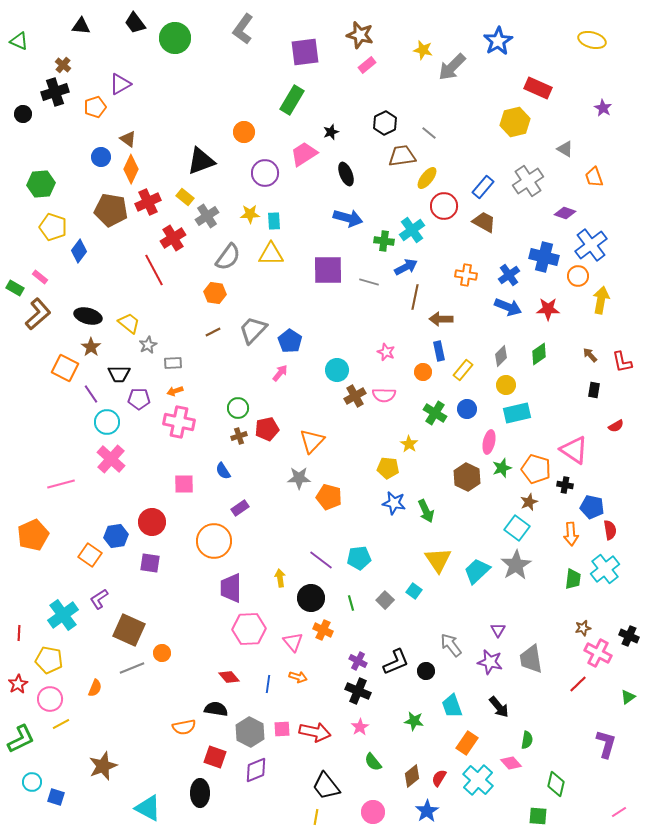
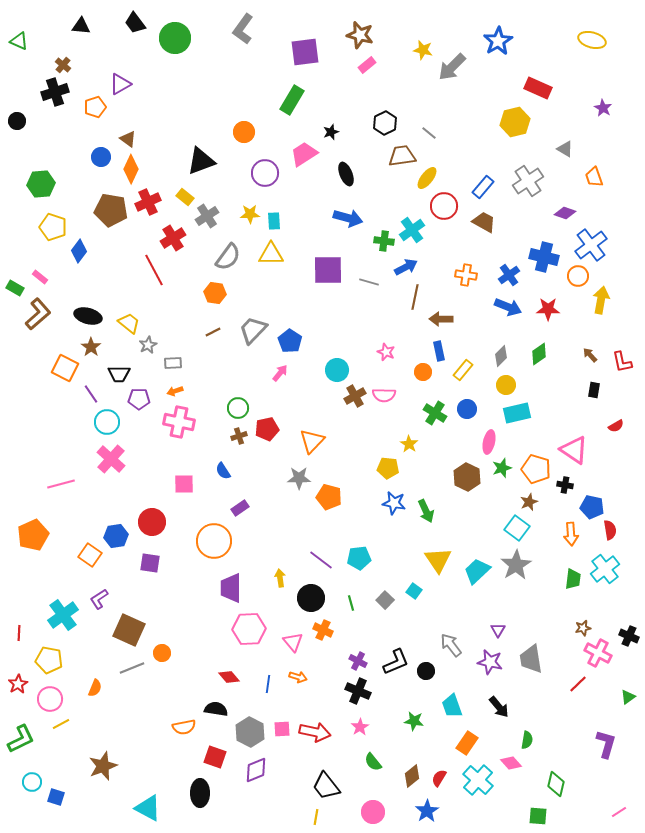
black circle at (23, 114): moved 6 px left, 7 px down
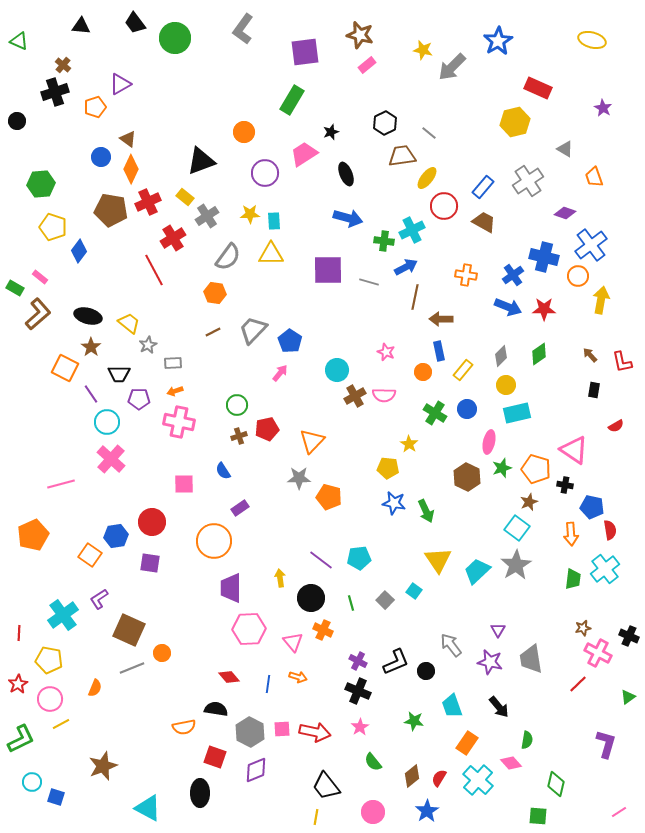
cyan cross at (412, 230): rotated 10 degrees clockwise
blue cross at (509, 275): moved 4 px right
red star at (548, 309): moved 4 px left
green circle at (238, 408): moved 1 px left, 3 px up
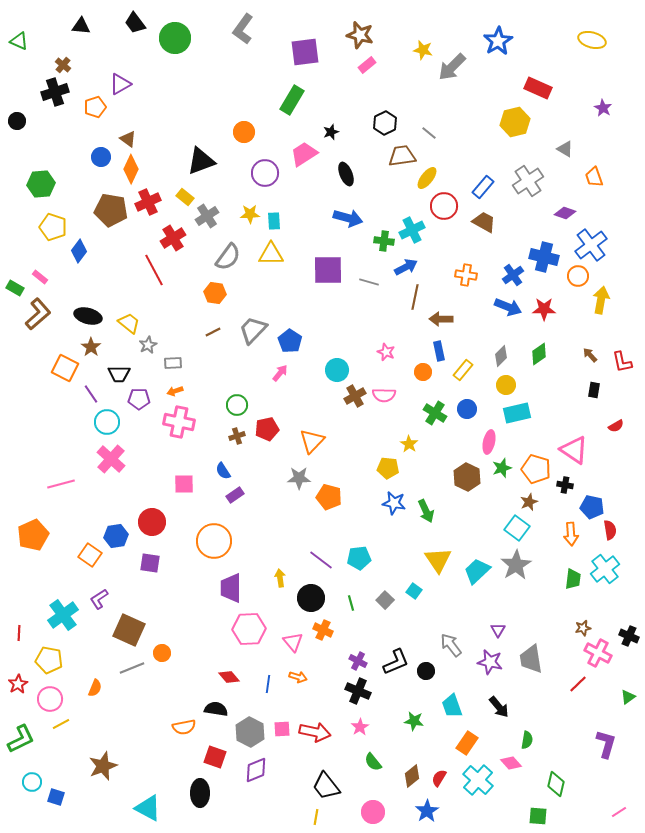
brown cross at (239, 436): moved 2 px left
purple rectangle at (240, 508): moved 5 px left, 13 px up
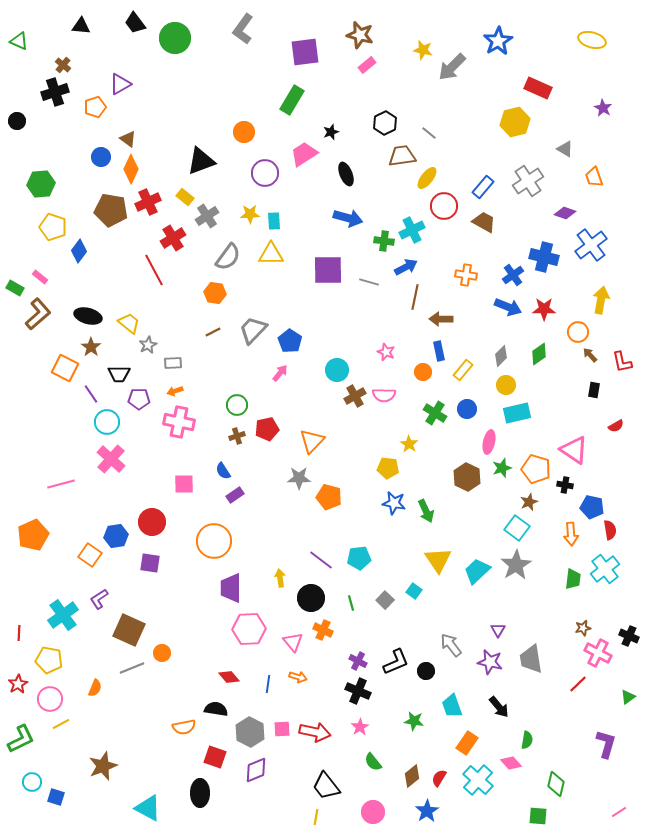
orange circle at (578, 276): moved 56 px down
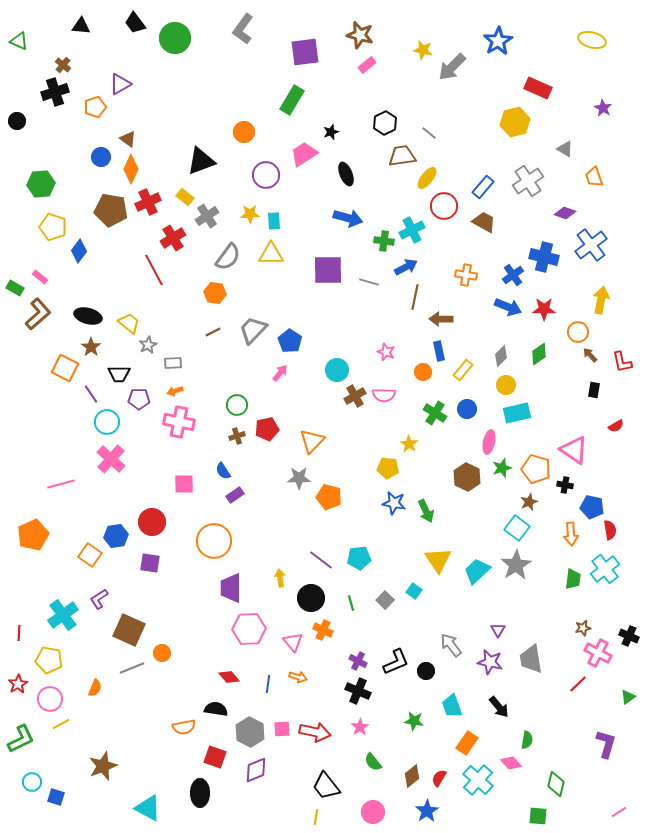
purple circle at (265, 173): moved 1 px right, 2 px down
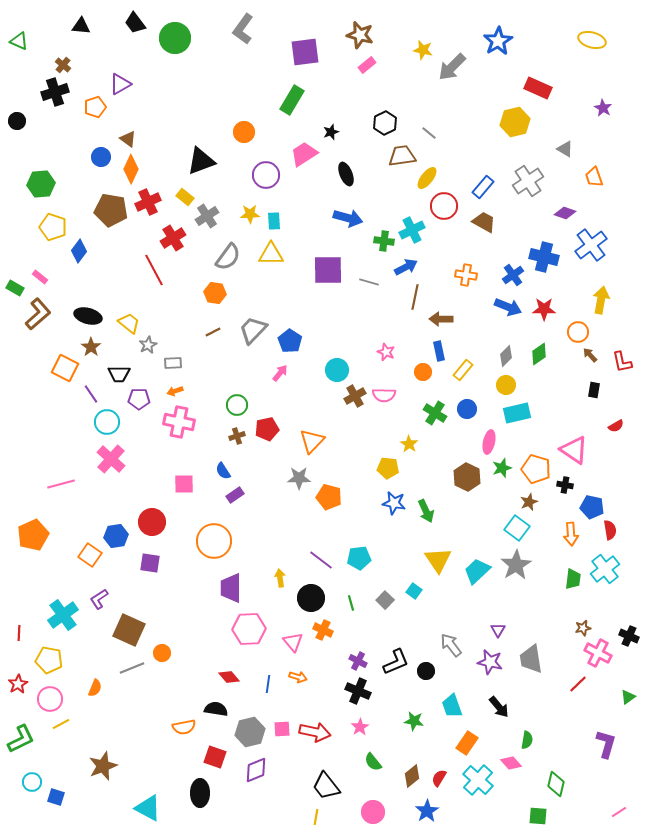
gray diamond at (501, 356): moved 5 px right
gray hexagon at (250, 732): rotated 20 degrees clockwise
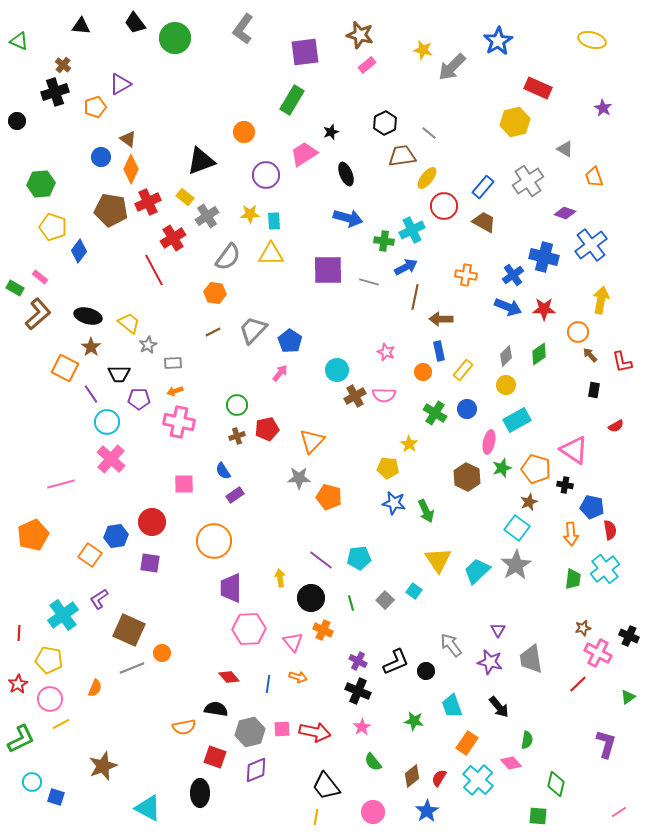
cyan rectangle at (517, 413): moved 7 px down; rotated 16 degrees counterclockwise
pink star at (360, 727): moved 2 px right
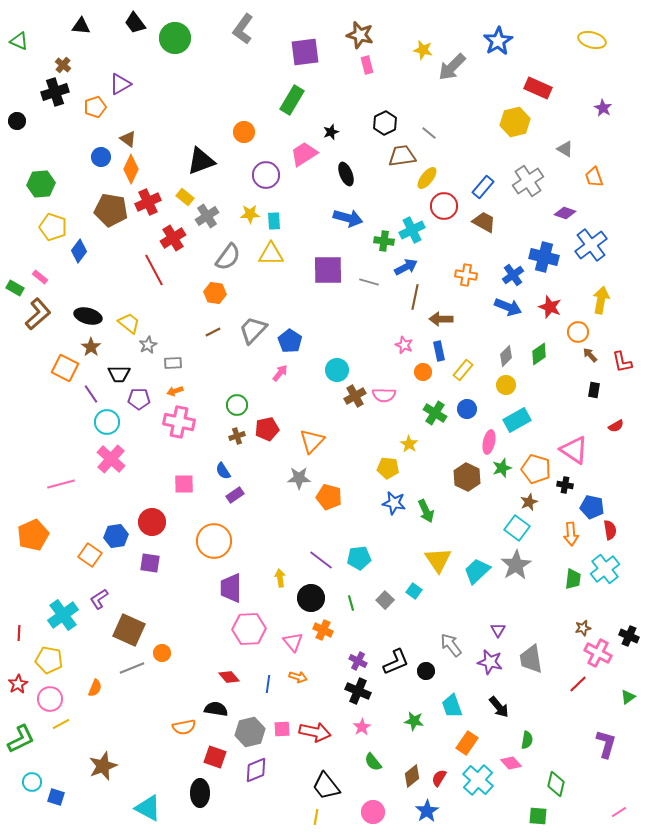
pink rectangle at (367, 65): rotated 66 degrees counterclockwise
red star at (544, 309): moved 6 px right, 2 px up; rotated 20 degrees clockwise
pink star at (386, 352): moved 18 px right, 7 px up
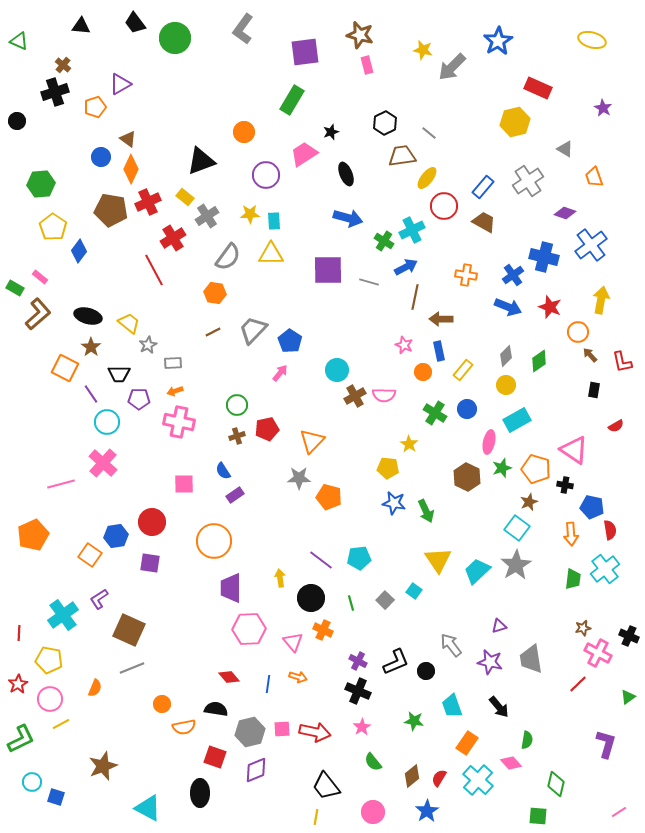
yellow pentagon at (53, 227): rotated 16 degrees clockwise
green cross at (384, 241): rotated 24 degrees clockwise
green diamond at (539, 354): moved 7 px down
pink cross at (111, 459): moved 8 px left, 4 px down
purple triangle at (498, 630): moved 1 px right, 4 px up; rotated 42 degrees clockwise
orange circle at (162, 653): moved 51 px down
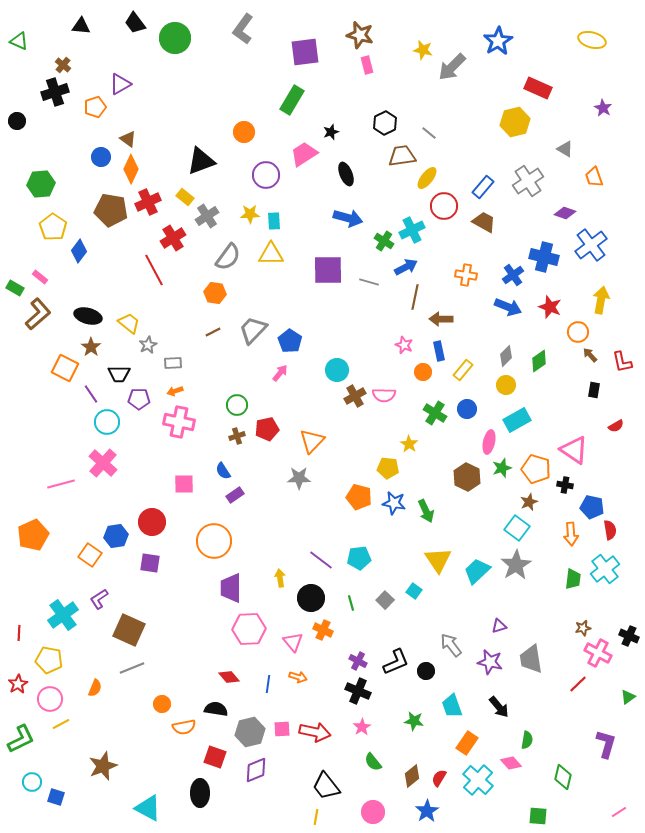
orange pentagon at (329, 497): moved 30 px right
green diamond at (556, 784): moved 7 px right, 7 px up
